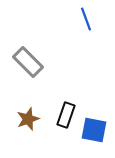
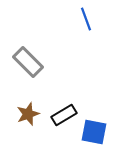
black rectangle: moved 2 px left; rotated 40 degrees clockwise
brown star: moved 5 px up
blue square: moved 2 px down
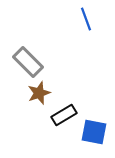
brown star: moved 11 px right, 21 px up
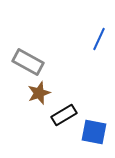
blue line: moved 13 px right, 20 px down; rotated 45 degrees clockwise
gray rectangle: rotated 16 degrees counterclockwise
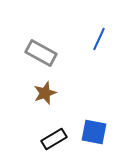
gray rectangle: moved 13 px right, 9 px up
brown star: moved 6 px right
black rectangle: moved 10 px left, 24 px down
